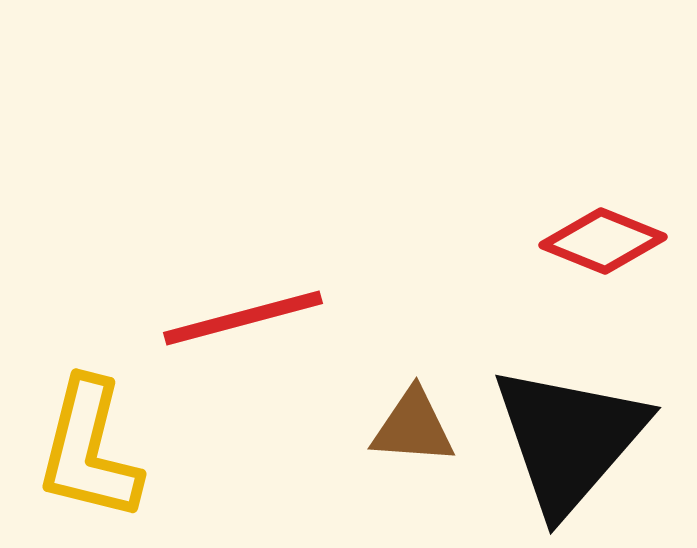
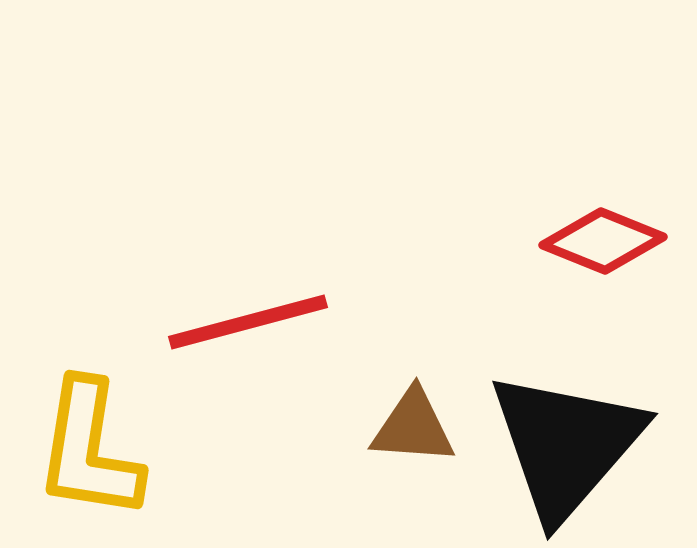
red line: moved 5 px right, 4 px down
black triangle: moved 3 px left, 6 px down
yellow L-shape: rotated 5 degrees counterclockwise
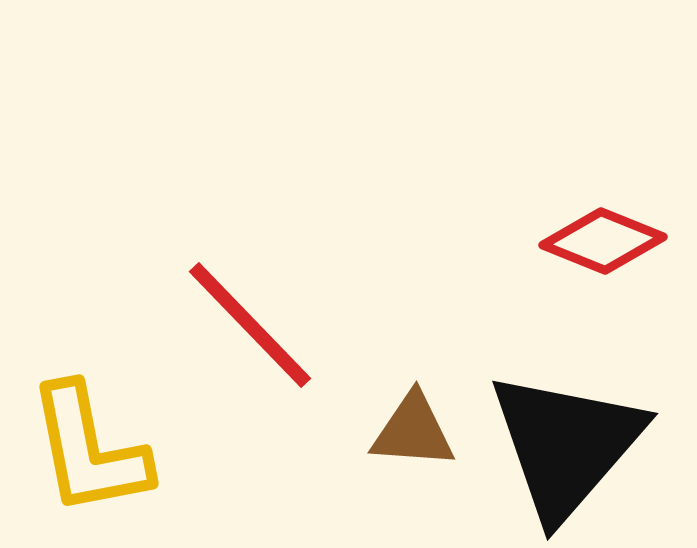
red line: moved 2 px right, 3 px down; rotated 61 degrees clockwise
brown triangle: moved 4 px down
yellow L-shape: rotated 20 degrees counterclockwise
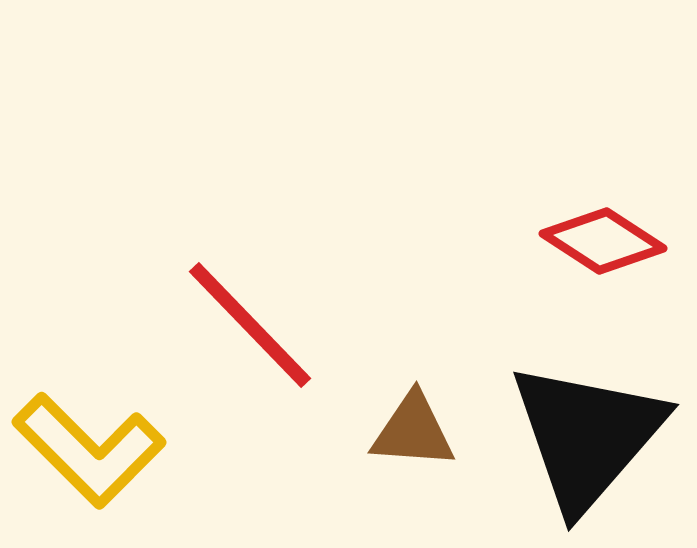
red diamond: rotated 11 degrees clockwise
black triangle: moved 21 px right, 9 px up
yellow L-shape: rotated 34 degrees counterclockwise
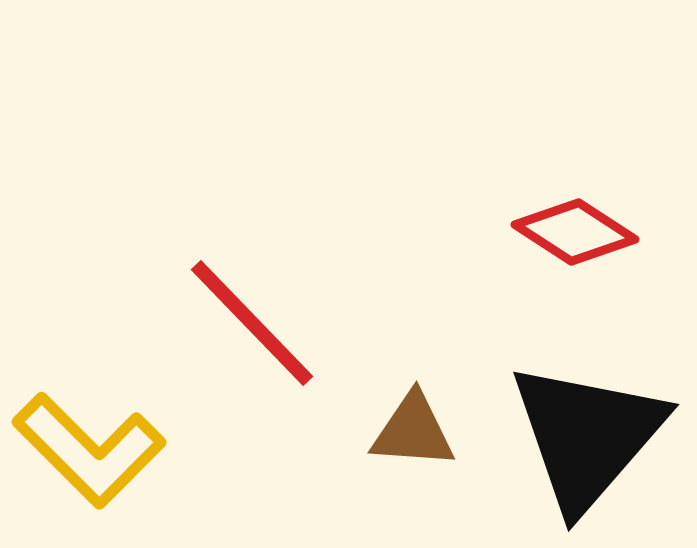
red diamond: moved 28 px left, 9 px up
red line: moved 2 px right, 2 px up
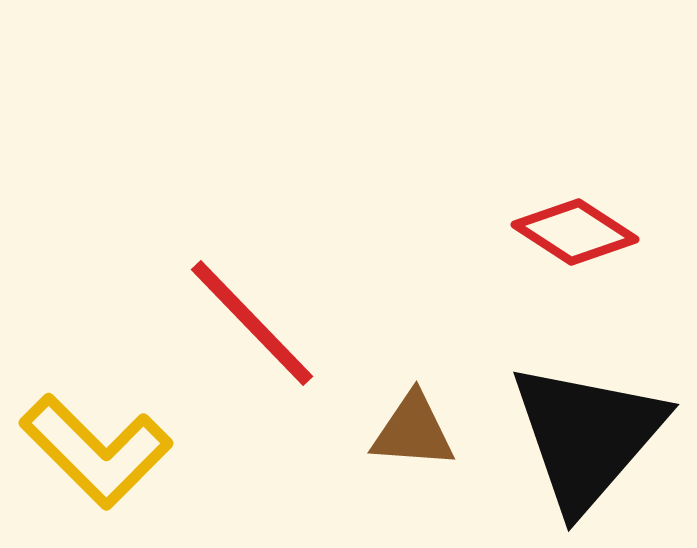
yellow L-shape: moved 7 px right, 1 px down
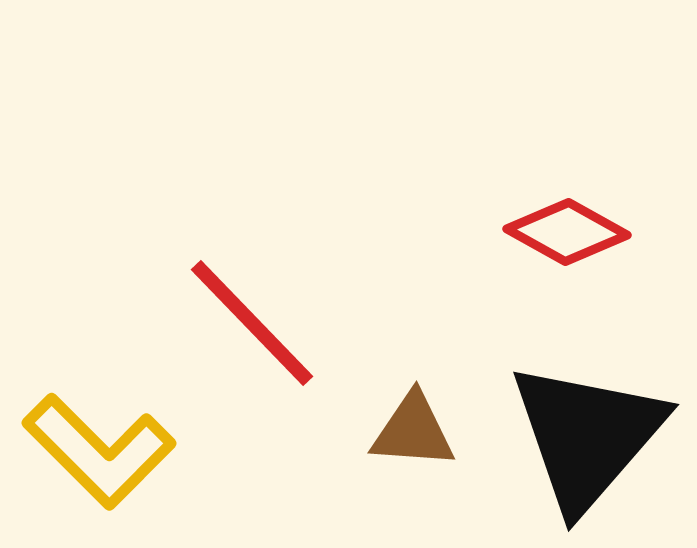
red diamond: moved 8 px left; rotated 4 degrees counterclockwise
yellow L-shape: moved 3 px right
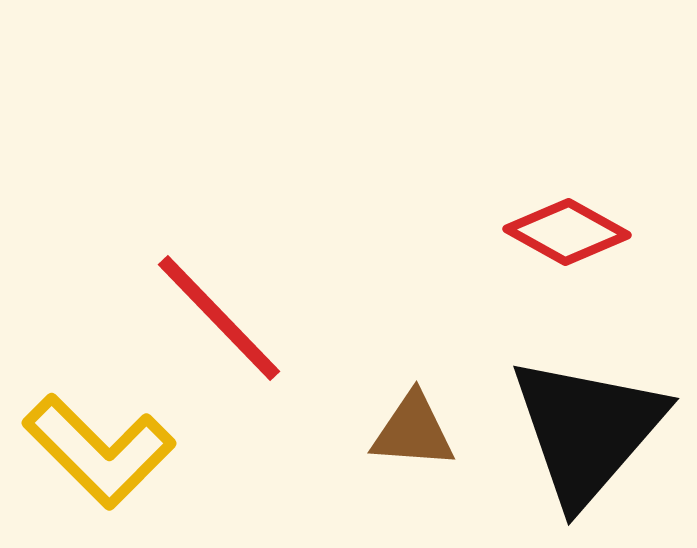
red line: moved 33 px left, 5 px up
black triangle: moved 6 px up
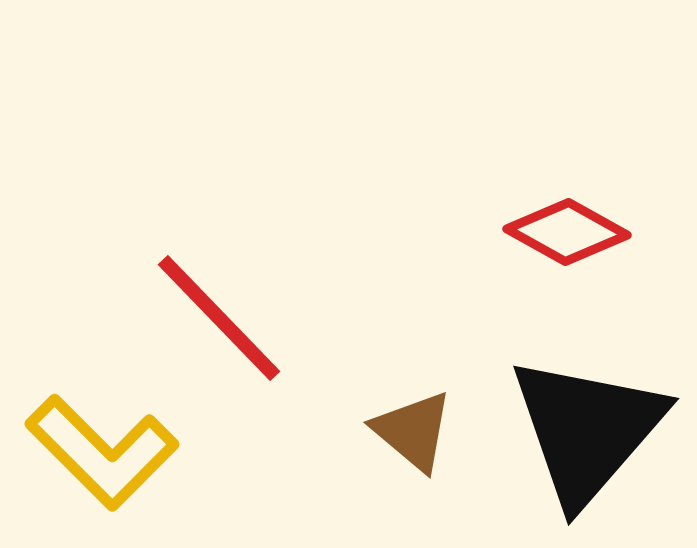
brown triangle: rotated 36 degrees clockwise
yellow L-shape: moved 3 px right, 1 px down
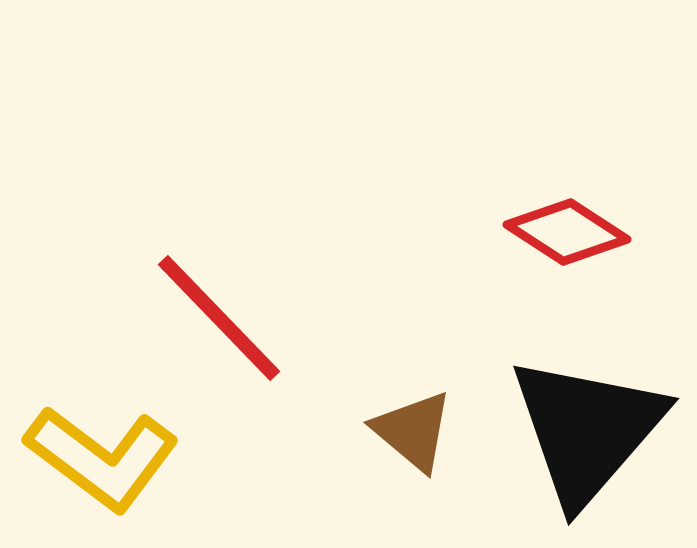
red diamond: rotated 4 degrees clockwise
yellow L-shape: moved 6 px down; rotated 8 degrees counterclockwise
